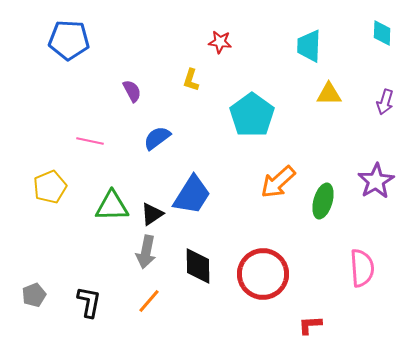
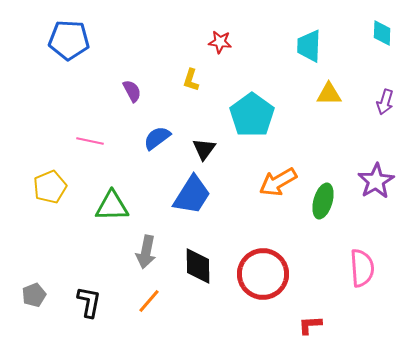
orange arrow: rotated 12 degrees clockwise
black triangle: moved 52 px right, 65 px up; rotated 20 degrees counterclockwise
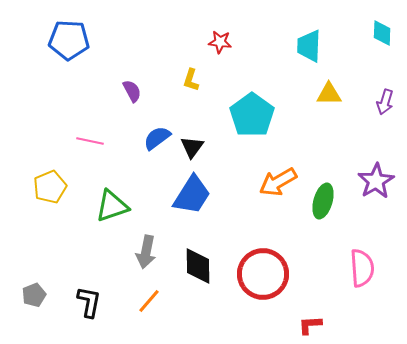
black triangle: moved 12 px left, 2 px up
green triangle: rotated 18 degrees counterclockwise
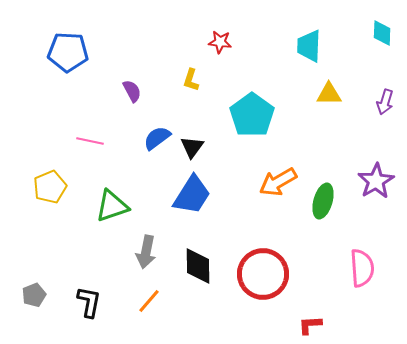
blue pentagon: moved 1 px left, 12 px down
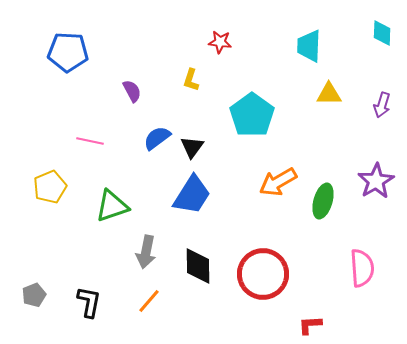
purple arrow: moved 3 px left, 3 px down
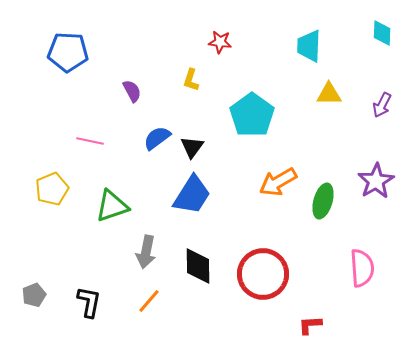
purple arrow: rotated 10 degrees clockwise
yellow pentagon: moved 2 px right, 2 px down
